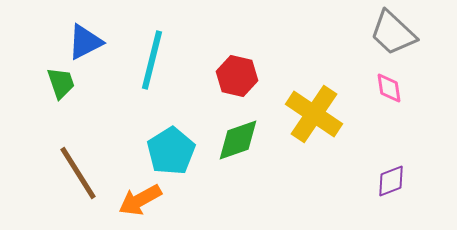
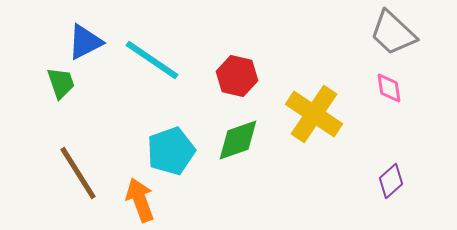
cyan line: rotated 70 degrees counterclockwise
cyan pentagon: rotated 12 degrees clockwise
purple diamond: rotated 20 degrees counterclockwise
orange arrow: rotated 99 degrees clockwise
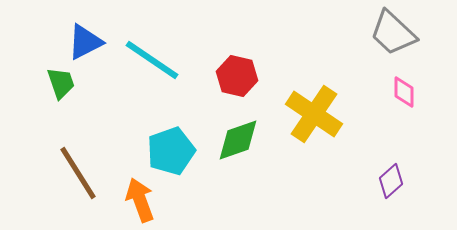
pink diamond: moved 15 px right, 4 px down; rotated 8 degrees clockwise
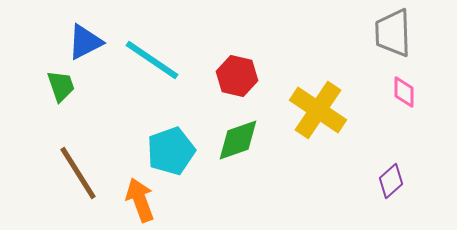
gray trapezoid: rotated 45 degrees clockwise
green trapezoid: moved 3 px down
yellow cross: moved 4 px right, 4 px up
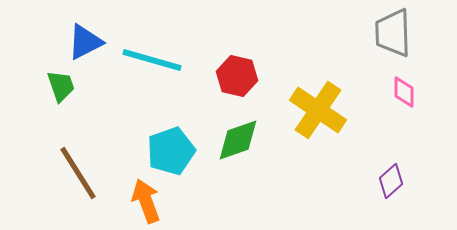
cyan line: rotated 18 degrees counterclockwise
orange arrow: moved 6 px right, 1 px down
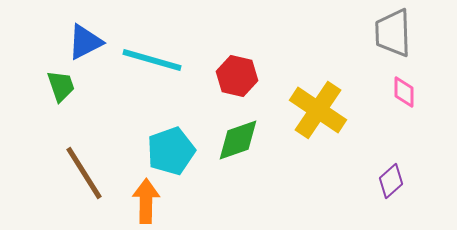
brown line: moved 6 px right
orange arrow: rotated 21 degrees clockwise
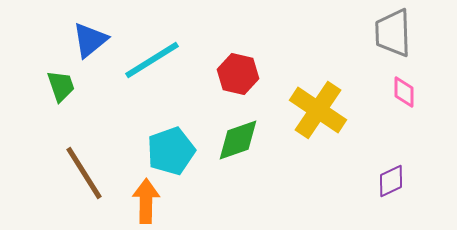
blue triangle: moved 5 px right, 2 px up; rotated 12 degrees counterclockwise
cyan line: rotated 48 degrees counterclockwise
red hexagon: moved 1 px right, 2 px up
purple diamond: rotated 16 degrees clockwise
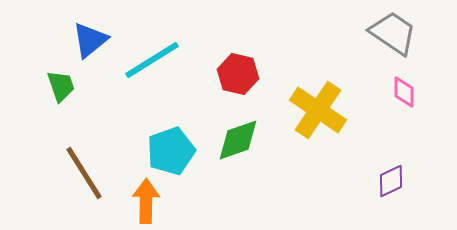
gray trapezoid: rotated 126 degrees clockwise
